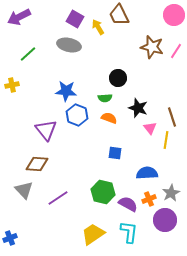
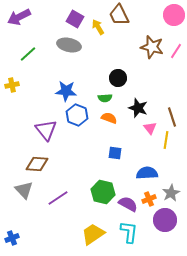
blue cross: moved 2 px right
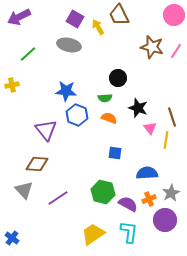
blue cross: rotated 32 degrees counterclockwise
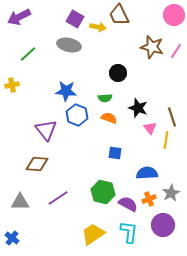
yellow arrow: rotated 133 degrees clockwise
black circle: moved 5 px up
gray triangle: moved 4 px left, 12 px down; rotated 48 degrees counterclockwise
purple circle: moved 2 px left, 5 px down
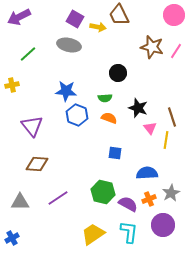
purple triangle: moved 14 px left, 4 px up
blue cross: rotated 24 degrees clockwise
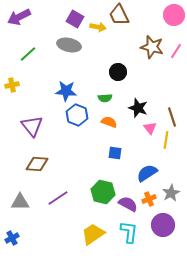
black circle: moved 1 px up
orange semicircle: moved 4 px down
blue semicircle: rotated 30 degrees counterclockwise
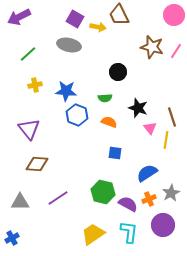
yellow cross: moved 23 px right
purple triangle: moved 3 px left, 3 px down
